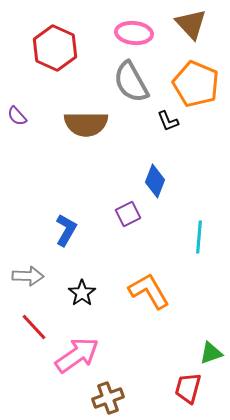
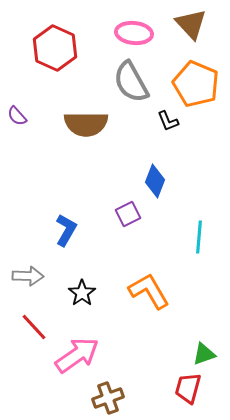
green triangle: moved 7 px left, 1 px down
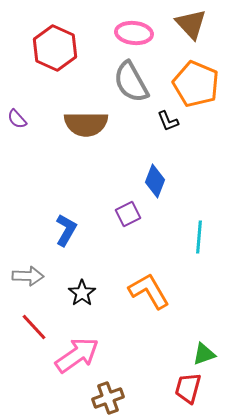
purple semicircle: moved 3 px down
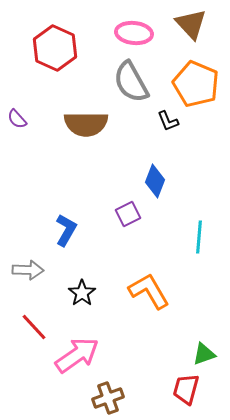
gray arrow: moved 6 px up
red trapezoid: moved 2 px left, 1 px down
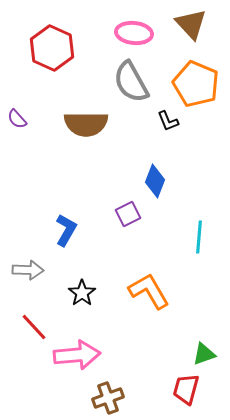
red hexagon: moved 3 px left
pink arrow: rotated 30 degrees clockwise
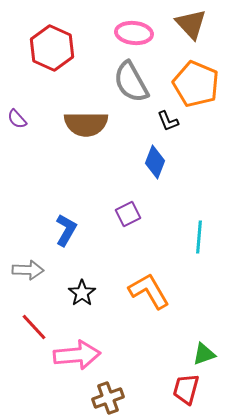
blue diamond: moved 19 px up
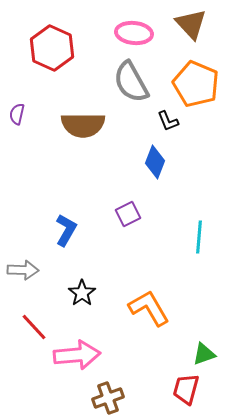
purple semicircle: moved 5 px up; rotated 55 degrees clockwise
brown semicircle: moved 3 px left, 1 px down
gray arrow: moved 5 px left
orange L-shape: moved 17 px down
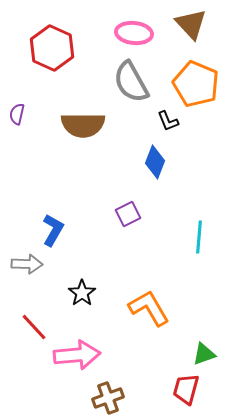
blue L-shape: moved 13 px left
gray arrow: moved 4 px right, 6 px up
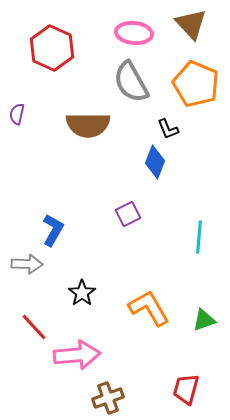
black L-shape: moved 8 px down
brown semicircle: moved 5 px right
green triangle: moved 34 px up
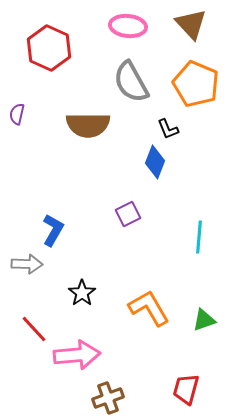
pink ellipse: moved 6 px left, 7 px up
red hexagon: moved 3 px left
red line: moved 2 px down
